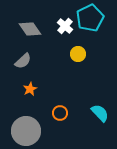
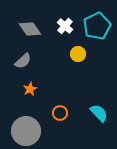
cyan pentagon: moved 7 px right, 8 px down
cyan semicircle: moved 1 px left
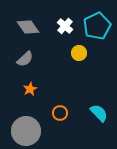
gray diamond: moved 2 px left, 2 px up
yellow circle: moved 1 px right, 1 px up
gray semicircle: moved 2 px right, 2 px up
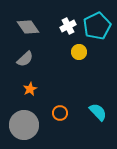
white cross: moved 3 px right; rotated 21 degrees clockwise
yellow circle: moved 1 px up
cyan semicircle: moved 1 px left, 1 px up
gray circle: moved 2 px left, 6 px up
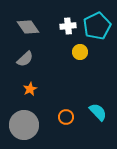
white cross: rotated 21 degrees clockwise
yellow circle: moved 1 px right
orange circle: moved 6 px right, 4 px down
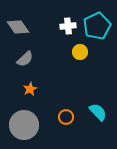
gray diamond: moved 10 px left
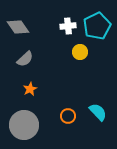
orange circle: moved 2 px right, 1 px up
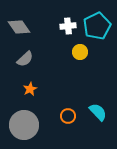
gray diamond: moved 1 px right
